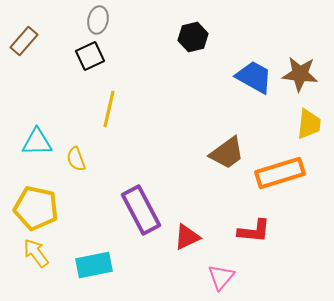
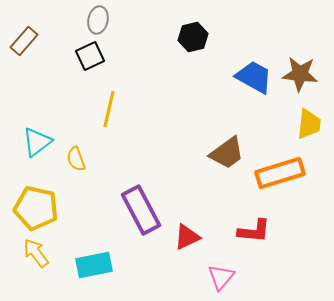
cyan triangle: rotated 36 degrees counterclockwise
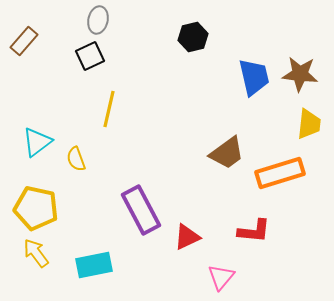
blue trapezoid: rotated 48 degrees clockwise
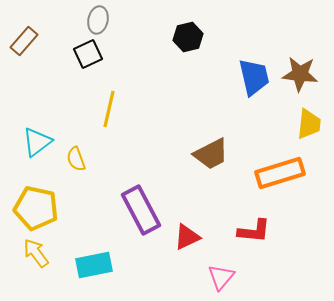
black hexagon: moved 5 px left
black square: moved 2 px left, 2 px up
brown trapezoid: moved 16 px left, 1 px down; rotated 9 degrees clockwise
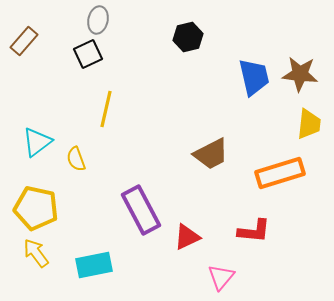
yellow line: moved 3 px left
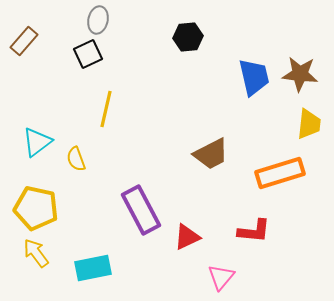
black hexagon: rotated 8 degrees clockwise
cyan rectangle: moved 1 px left, 3 px down
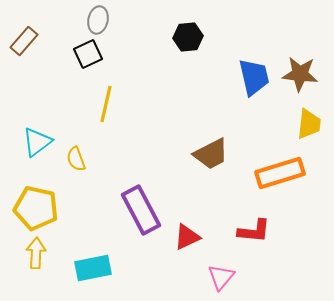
yellow line: moved 5 px up
yellow arrow: rotated 40 degrees clockwise
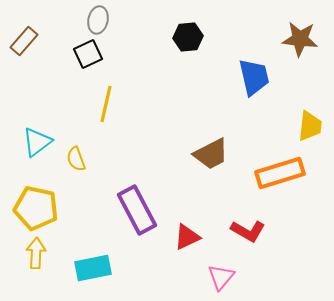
brown star: moved 35 px up
yellow trapezoid: moved 1 px right, 2 px down
purple rectangle: moved 4 px left
red L-shape: moved 6 px left; rotated 24 degrees clockwise
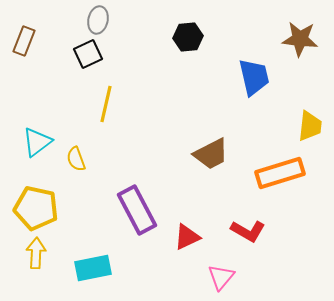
brown rectangle: rotated 20 degrees counterclockwise
